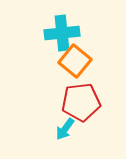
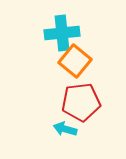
cyan arrow: rotated 70 degrees clockwise
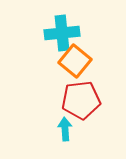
red pentagon: moved 2 px up
cyan arrow: rotated 70 degrees clockwise
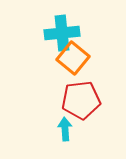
orange square: moved 2 px left, 3 px up
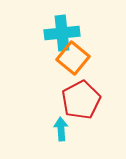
red pentagon: rotated 21 degrees counterclockwise
cyan arrow: moved 4 px left
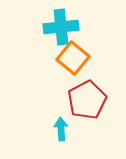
cyan cross: moved 1 px left, 6 px up
red pentagon: moved 6 px right
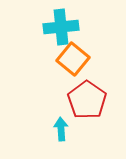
orange square: moved 1 px down
red pentagon: rotated 9 degrees counterclockwise
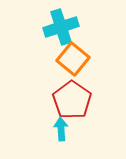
cyan cross: rotated 12 degrees counterclockwise
red pentagon: moved 15 px left
